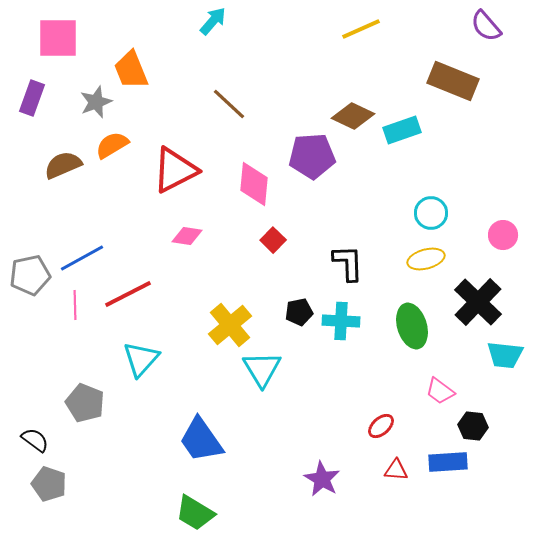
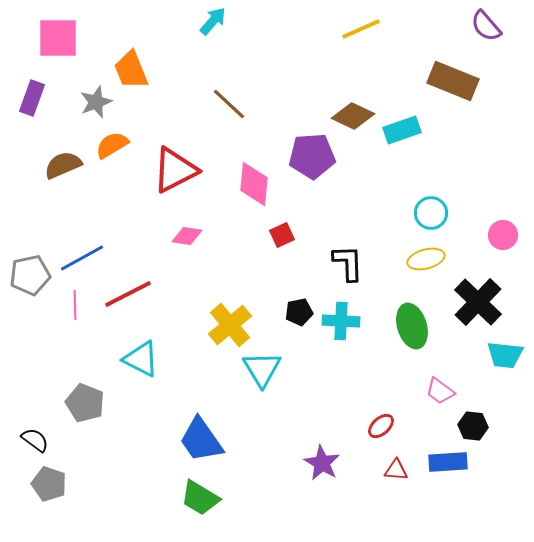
red square at (273, 240): moved 9 px right, 5 px up; rotated 20 degrees clockwise
cyan triangle at (141, 359): rotated 45 degrees counterclockwise
purple star at (322, 479): moved 16 px up
green trapezoid at (195, 513): moved 5 px right, 15 px up
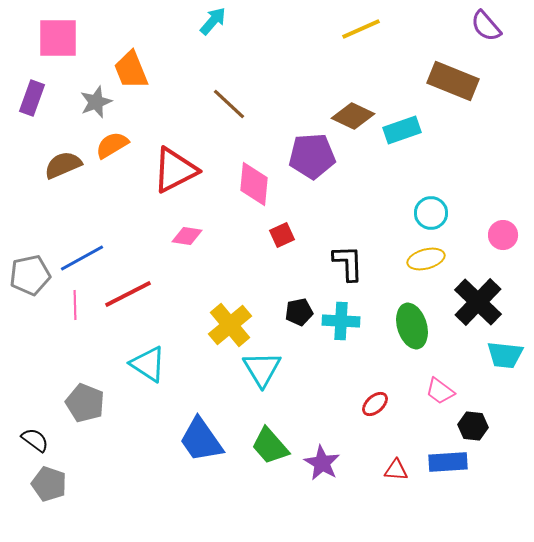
cyan triangle at (141, 359): moved 7 px right, 5 px down; rotated 6 degrees clockwise
red ellipse at (381, 426): moved 6 px left, 22 px up
green trapezoid at (200, 498): moved 70 px right, 52 px up; rotated 18 degrees clockwise
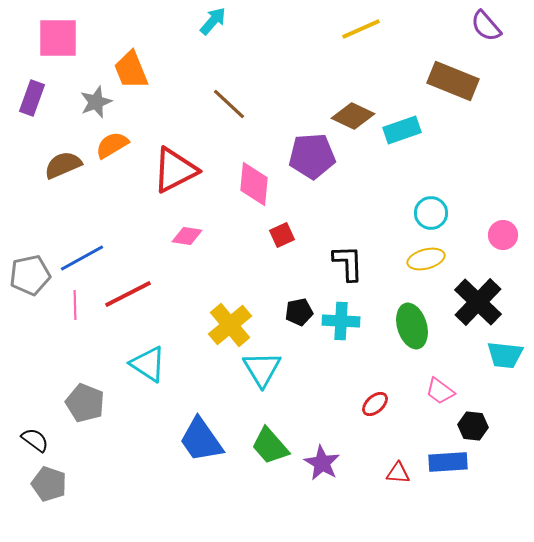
red triangle at (396, 470): moved 2 px right, 3 px down
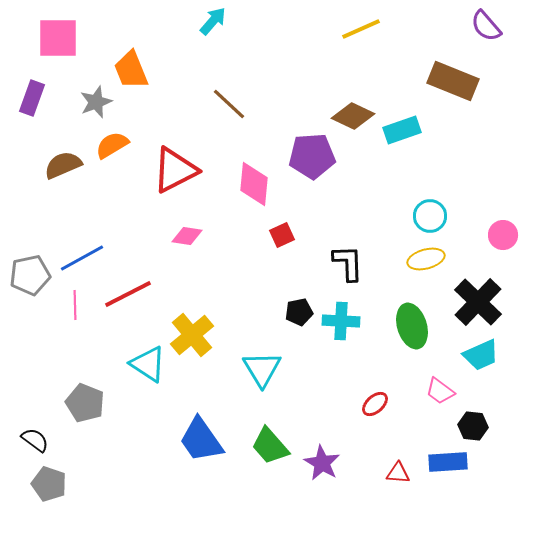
cyan circle at (431, 213): moved 1 px left, 3 px down
yellow cross at (230, 325): moved 38 px left, 10 px down
cyan trapezoid at (505, 355): moved 24 px left; rotated 30 degrees counterclockwise
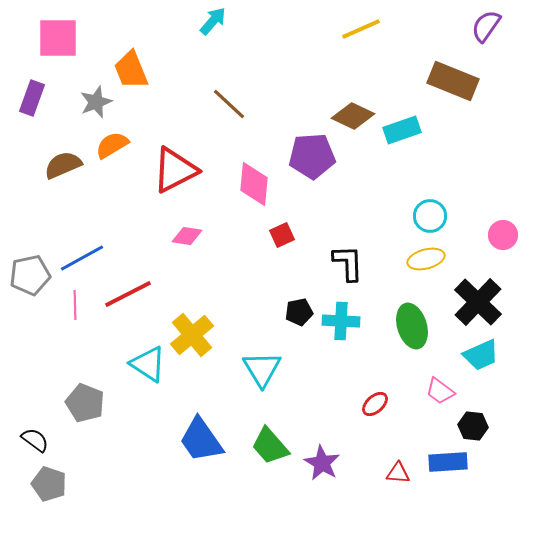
purple semicircle at (486, 26): rotated 76 degrees clockwise
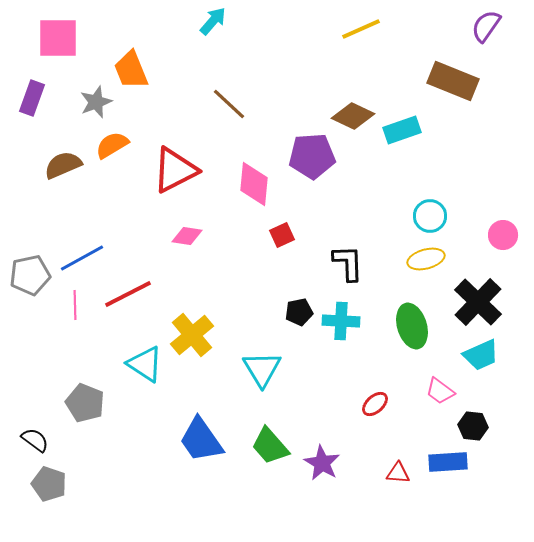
cyan triangle at (148, 364): moved 3 px left
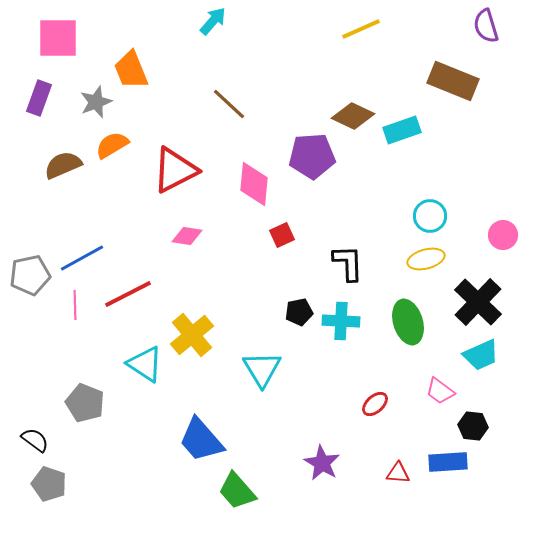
purple semicircle at (486, 26): rotated 52 degrees counterclockwise
purple rectangle at (32, 98): moved 7 px right
green ellipse at (412, 326): moved 4 px left, 4 px up
blue trapezoid at (201, 440): rotated 6 degrees counterclockwise
green trapezoid at (270, 446): moved 33 px left, 45 px down
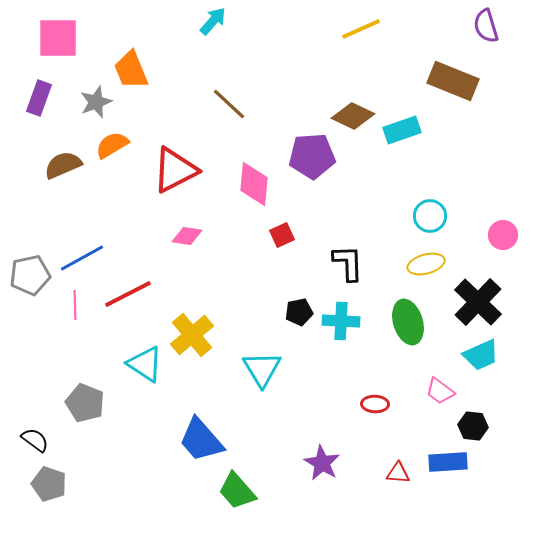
yellow ellipse at (426, 259): moved 5 px down
red ellipse at (375, 404): rotated 44 degrees clockwise
